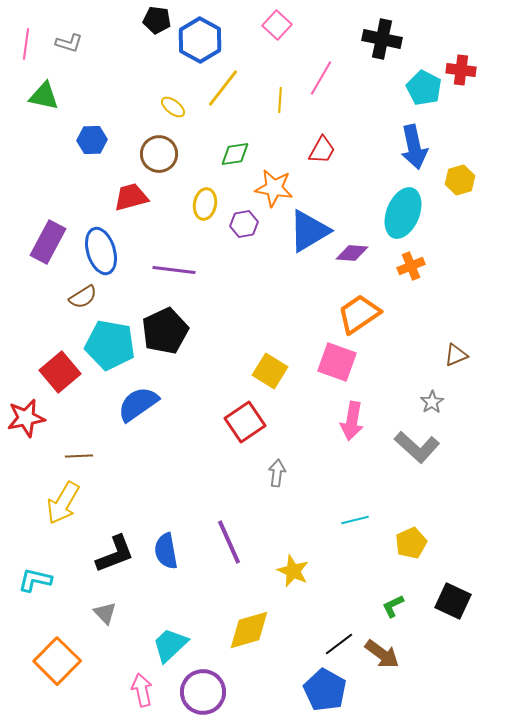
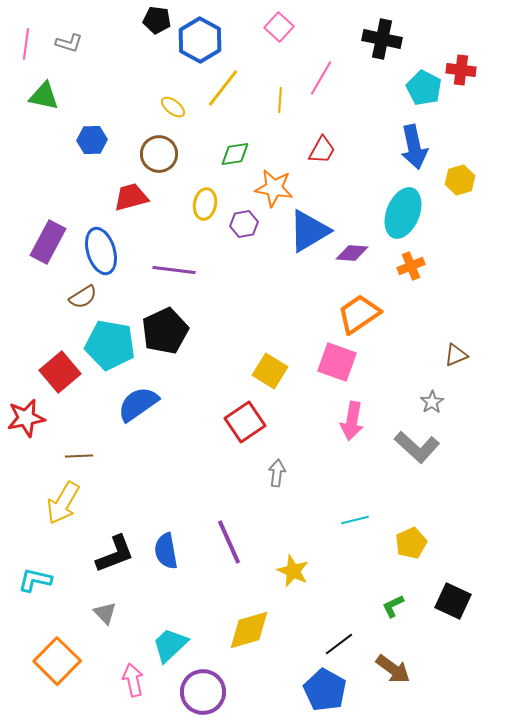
pink square at (277, 25): moved 2 px right, 2 px down
brown arrow at (382, 654): moved 11 px right, 15 px down
pink arrow at (142, 690): moved 9 px left, 10 px up
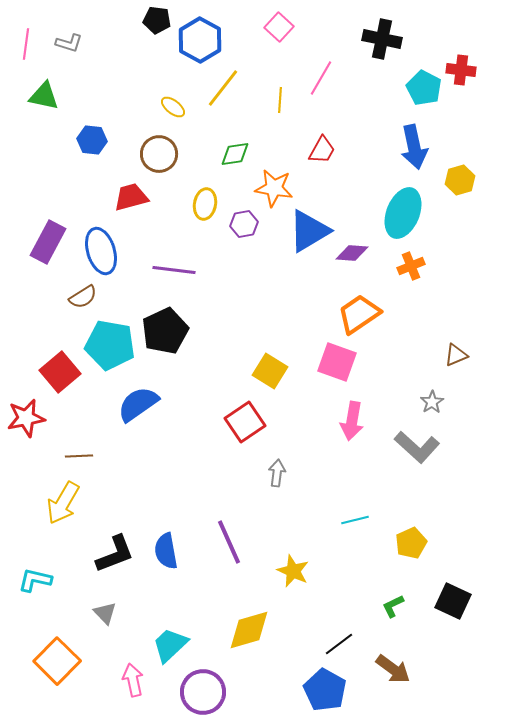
blue hexagon at (92, 140): rotated 8 degrees clockwise
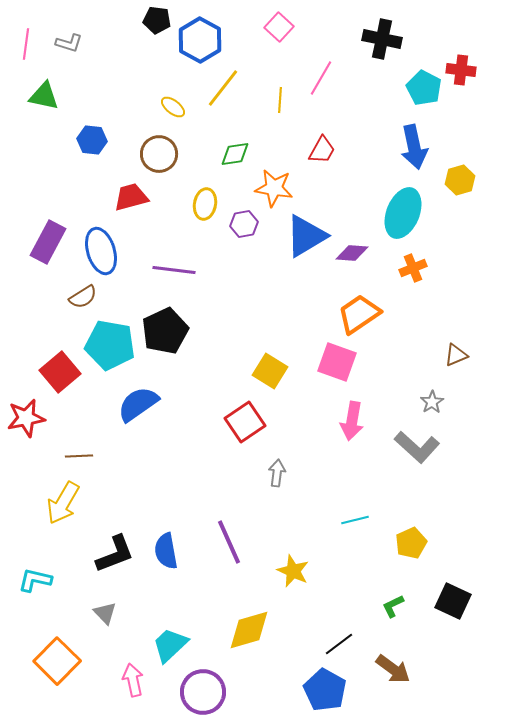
blue triangle at (309, 231): moved 3 px left, 5 px down
orange cross at (411, 266): moved 2 px right, 2 px down
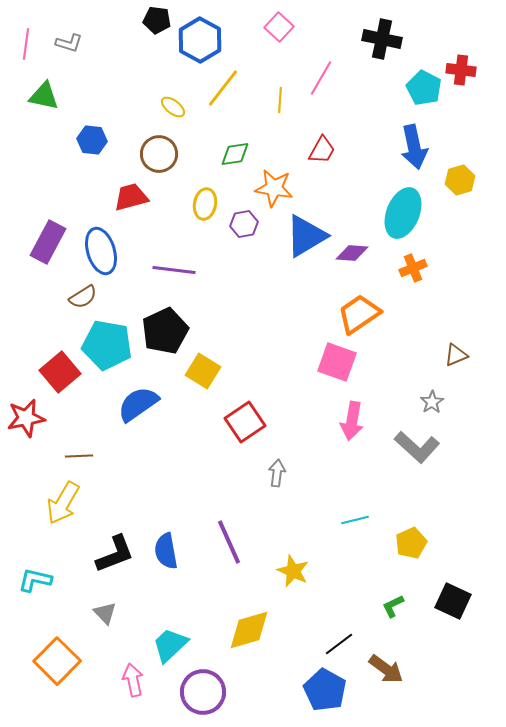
cyan pentagon at (110, 345): moved 3 px left
yellow square at (270, 371): moved 67 px left
brown arrow at (393, 669): moved 7 px left
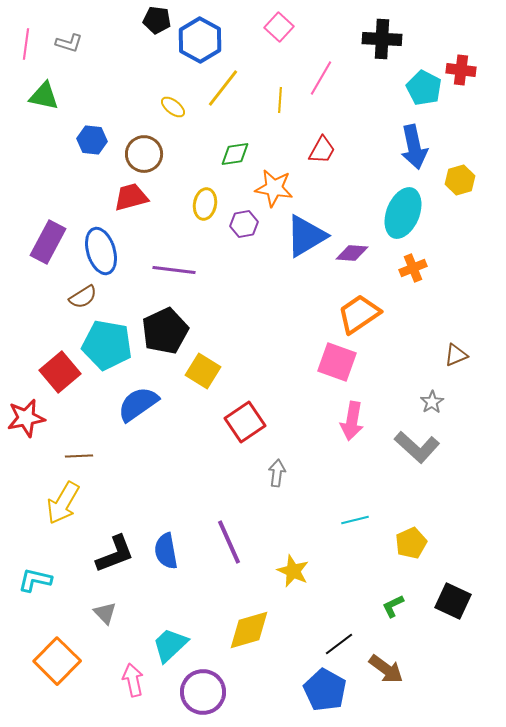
black cross at (382, 39): rotated 9 degrees counterclockwise
brown circle at (159, 154): moved 15 px left
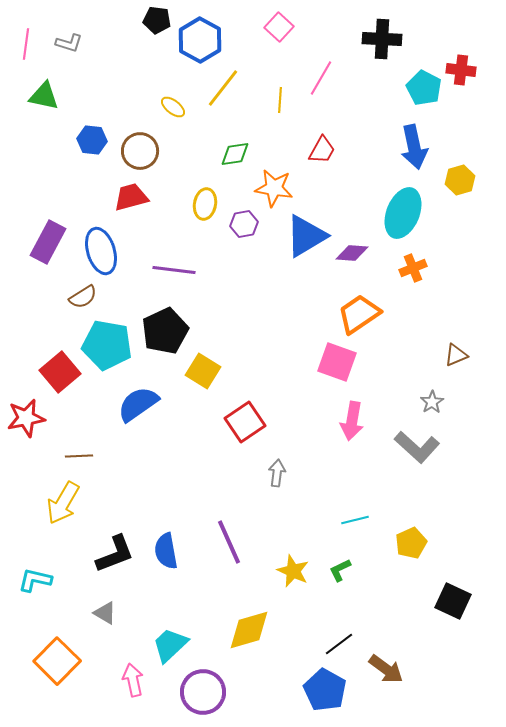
brown circle at (144, 154): moved 4 px left, 3 px up
green L-shape at (393, 606): moved 53 px left, 36 px up
gray triangle at (105, 613): rotated 15 degrees counterclockwise
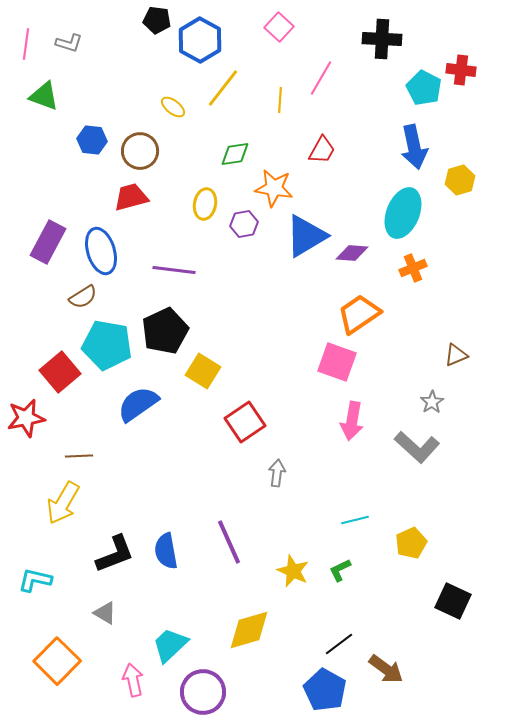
green triangle at (44, 96): rotated 8 degrees clockwise
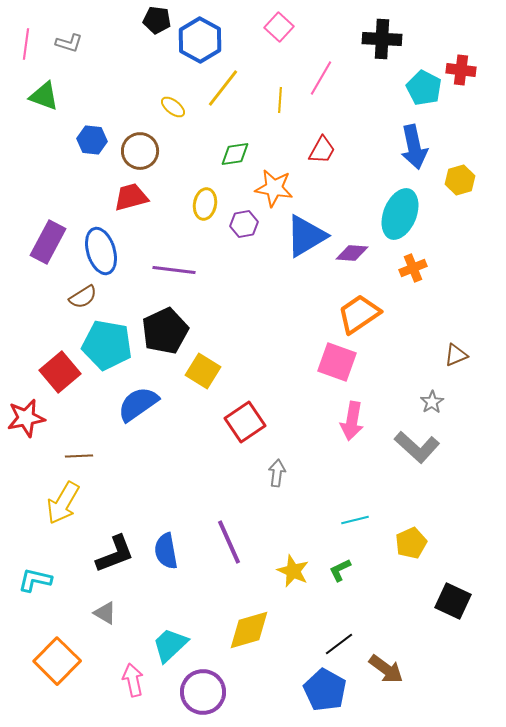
cyan ellipse at (403, 213): moved 3 px left, 1 px down
